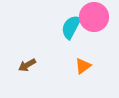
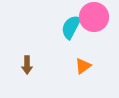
brown arrow: rotated 60 degrees counterclockwise
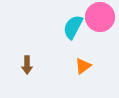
pink circle: moved 6 px right
cyan semicircle: moved 2 px right
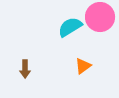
cyan semicircle: moved 3 px left; rotated 30 degrees clockwise
brown arrow: moved 2 px left, 4 px down
